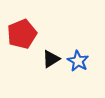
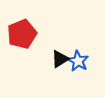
black triangle: moved 9 px right
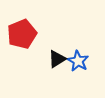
black triangle: moved 3 px left
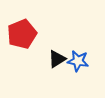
blue star: rotated 20 degrees counterclockwise
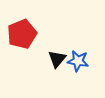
black triangle: rotated 18 degrees counterclockwise
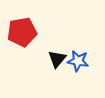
red pentagon: moved 2 px up; rotated 12 degrees clockwise
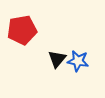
red pentagon: moved 2 px up
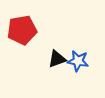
black triangle: rotated 30 degrees clockwise
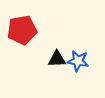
black triangle: rotated 18 degrees clockwise
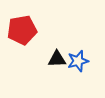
blue star: rotated 25 degrees counterclockwise
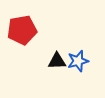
black triangle: moved 2 px down
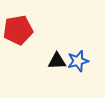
red pentagon: moved 4 px left
